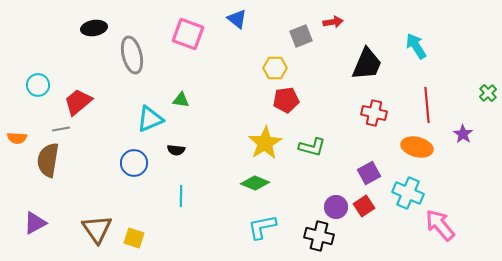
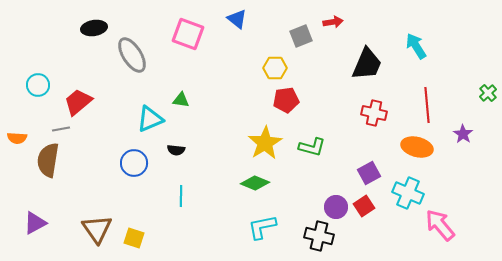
gray ellipse: rotated 18 degrees counterclockwise
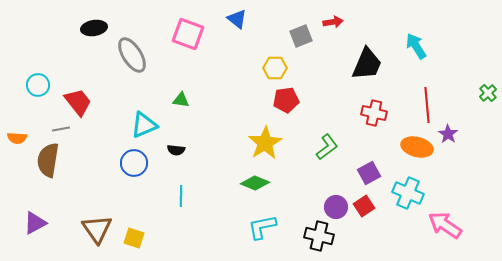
red trapezoid: rotated 92 degrees clockwise
cyan triangle: moved 6 px left, 6 px down
purple star: moved 15 px left
green L-shape: moved 15 px right; rotated 52 degrees counterclockwise
pink arrow: moved 5 px right; rotated 16 degrees counterclockwise
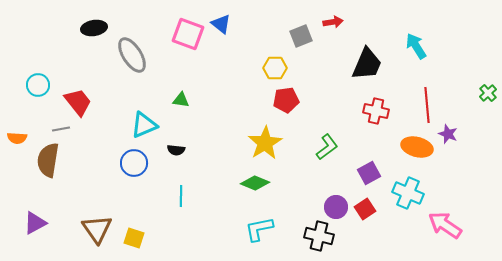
blue triangle: moved 16 px left, 5 px down
red cross: moved 2 px right, 2 px up
purple star: rotated 12 degrees counterclockwise
red square: moved 1 px right, 3 px down
cyan L-shape: moved 3 px left, 2 px down
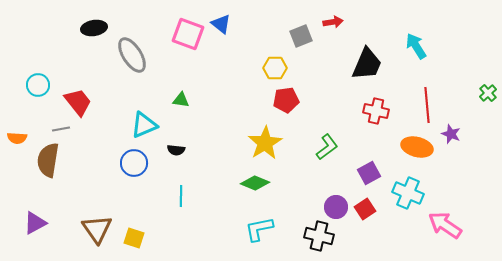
purple star: moved 3 px right
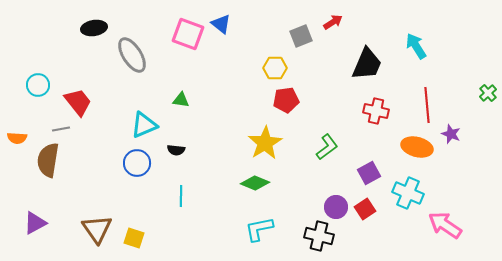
red arrow: rotated 24 degrees counterclockwise
blue circle: moved 3 px right
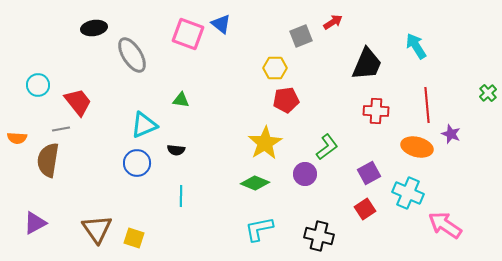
red cross: rotated 10 degrees counterclockwise
purple circle: moved 31 px left, 33 px up
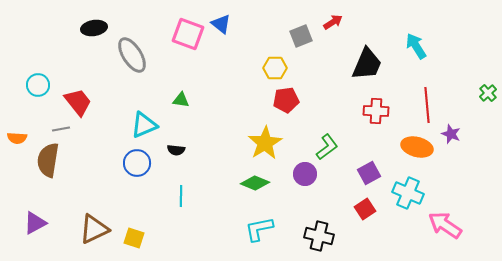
brown triangle: moved 3 px left; rotated 40 degrees clockwise
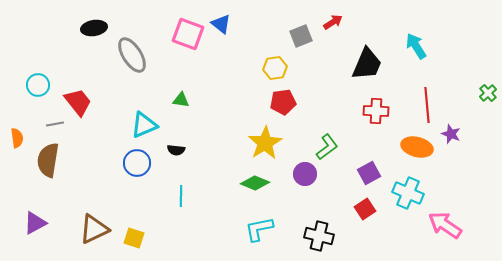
yellow hexagon: rotated 10 degrees counterclockwise
red pentagon: moved 3 px left, 2 px down
gray line: moved 6 px left, 5 px up
orange semicircle: rotated 102 degrees counterclockwise
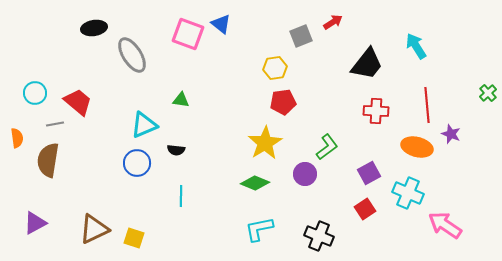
black trapezoid: rotated 15 degrees clockwise
cyan circle: moved 3 px left, 8 px down
red trapezoid: rotated 12 degrees counterclockwise
black cross: rotated 8 degrees clockwise
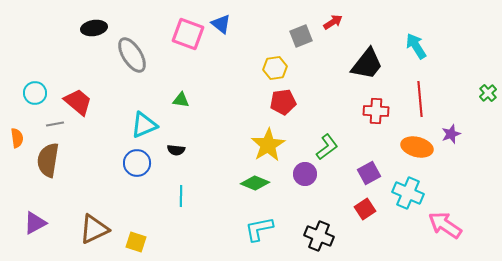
red line: moved 7 px left, 6 px up
purple star: rotated 30 degrees clockwise
yellow star: moved 3 px right, 2 px down
yellow square: moved 2 px right, 4 px down
